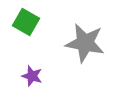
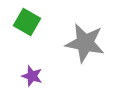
green square: moved 1 px right
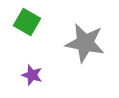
purple star: moved 1 px up
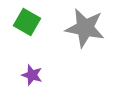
gray star: moved 15 px up
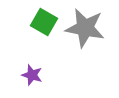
green square: moved 17 px right
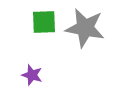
green square: rotated 32 degrees counterclockwise
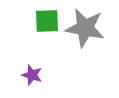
green square: moved 3 px right, 1 px up
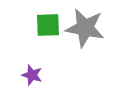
green square: moved 1 px right, 4 px down
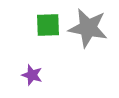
gray star: moved 3 px right
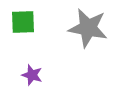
green square: moved 25 px left, 3 px up
